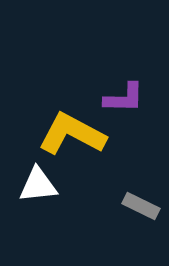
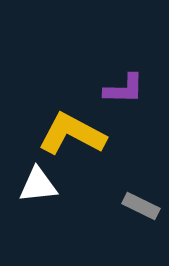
purple L-shape: moved 9 px up
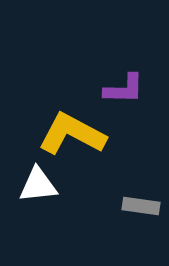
gray rectangle: rotated 18 degrees counterclockwise
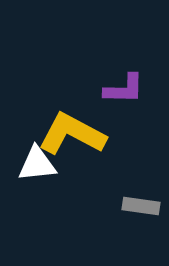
white triangle: moved 1 px left, 21 px up
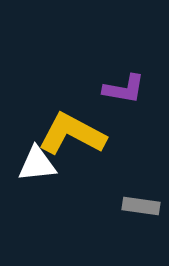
purple L-shape: rotated 9 degrees clockwise
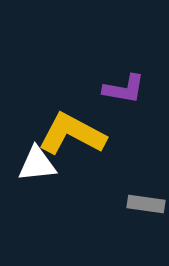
gray rectangle: moved 5 px right, 2 px up
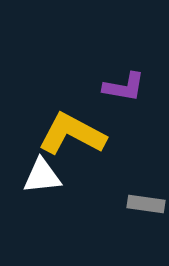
purple L-shape: moved 2 px up
white triangle: moved 5 px right, 12 px down
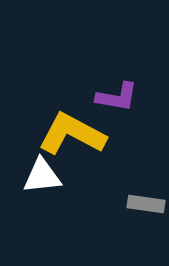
purple L-shape: moved 7 px left, 10 px down
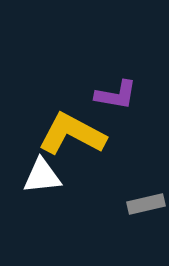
purple L-shape: moved 1 px left, 2 px up
gray rectangle: rotated 21 degrees counterclockwise
